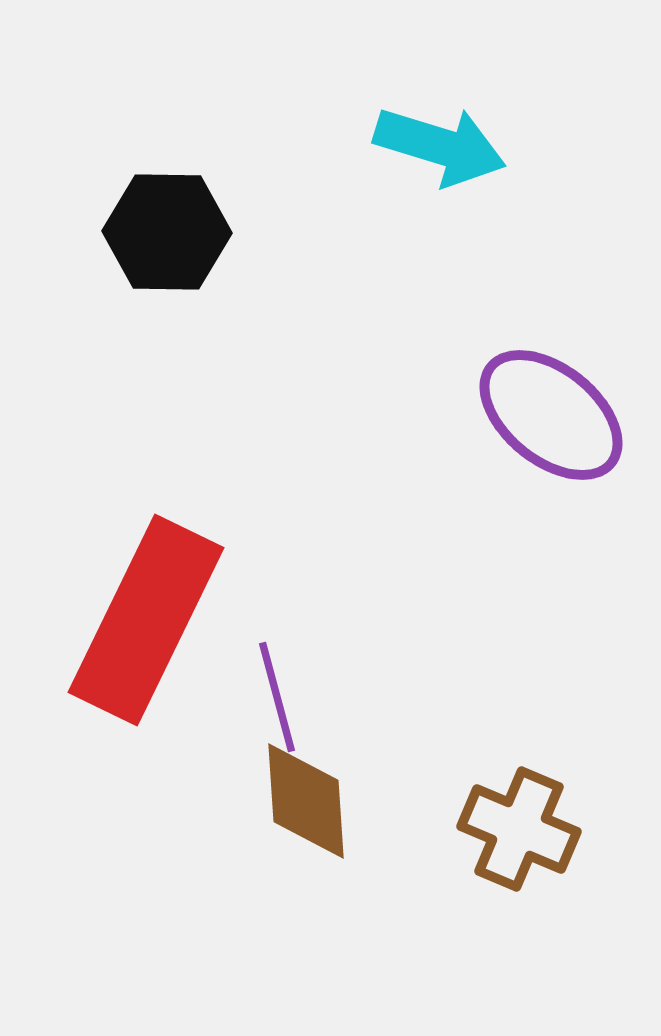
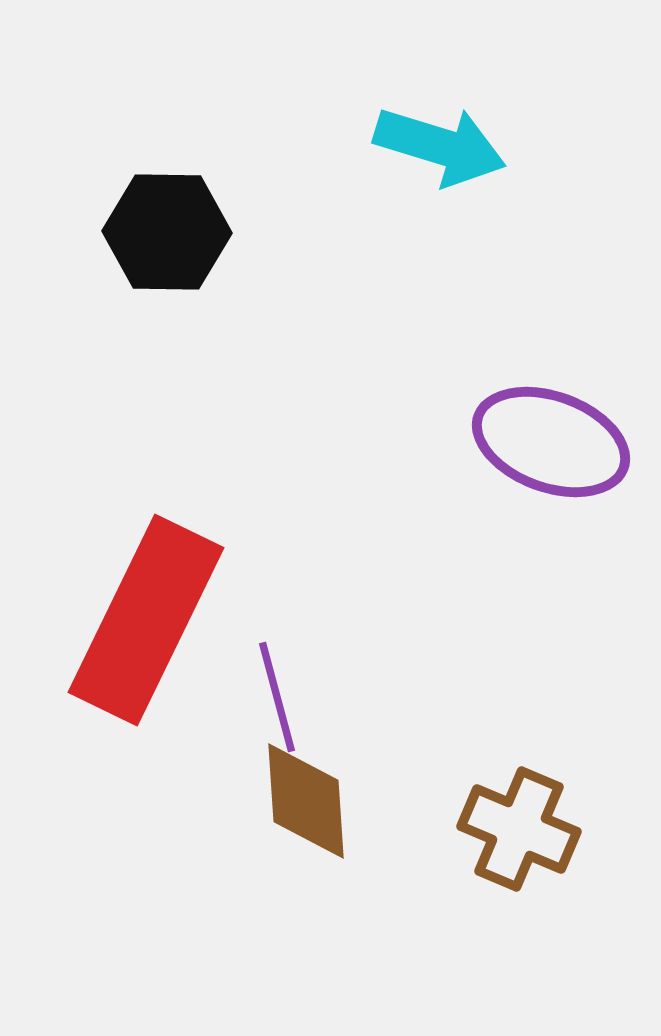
purple ellipse: moved 27 px down; rotated 19 degrees counterclockwise
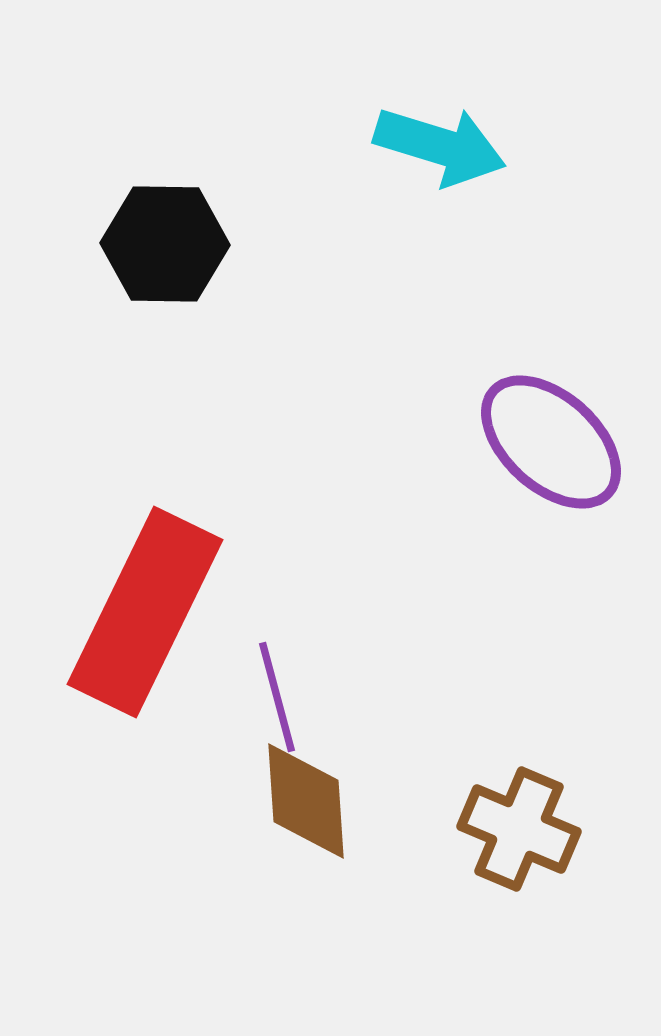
black hexagon: moved 2 px left, 12 px down
purple ellipse: rotated 22 degrees clockwise
red rectangle: moved 1 px left, 8 px up
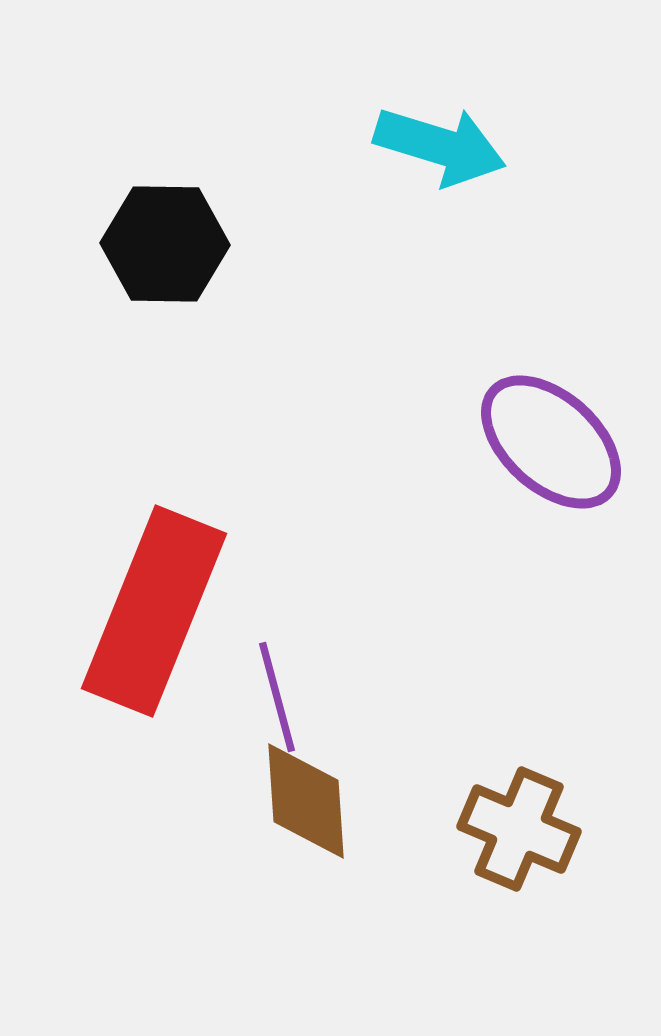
red rectangle: moved 9 px right, 1 px up; rotated 4 degrees counterclockwise
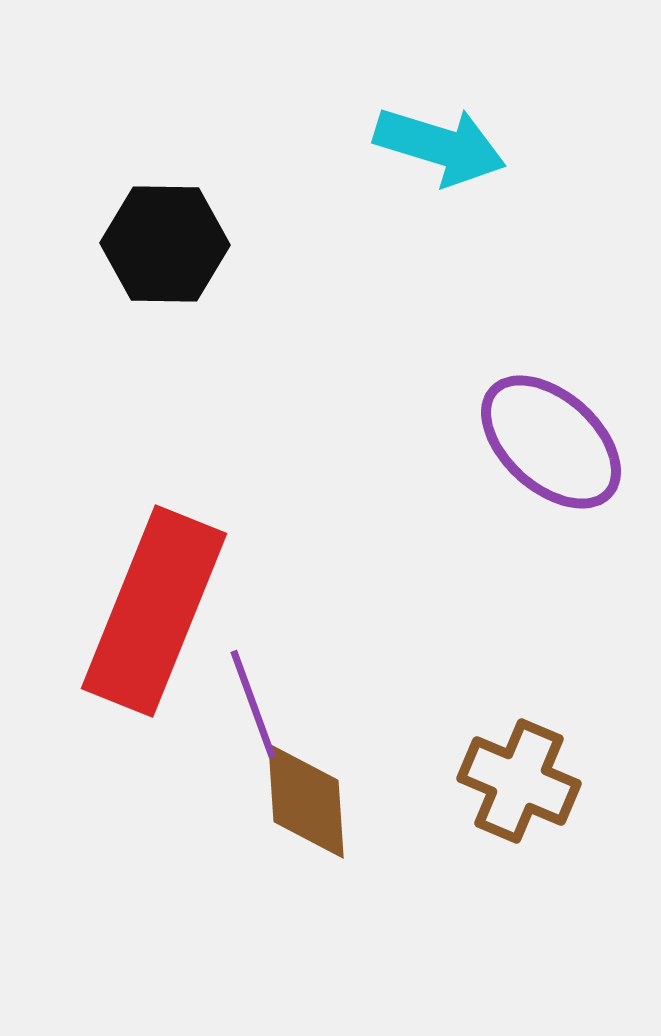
purple line: moved 24 px left, 7 px down; rotated 5 degrees counterclockwise
brown cross: moved 48 px up
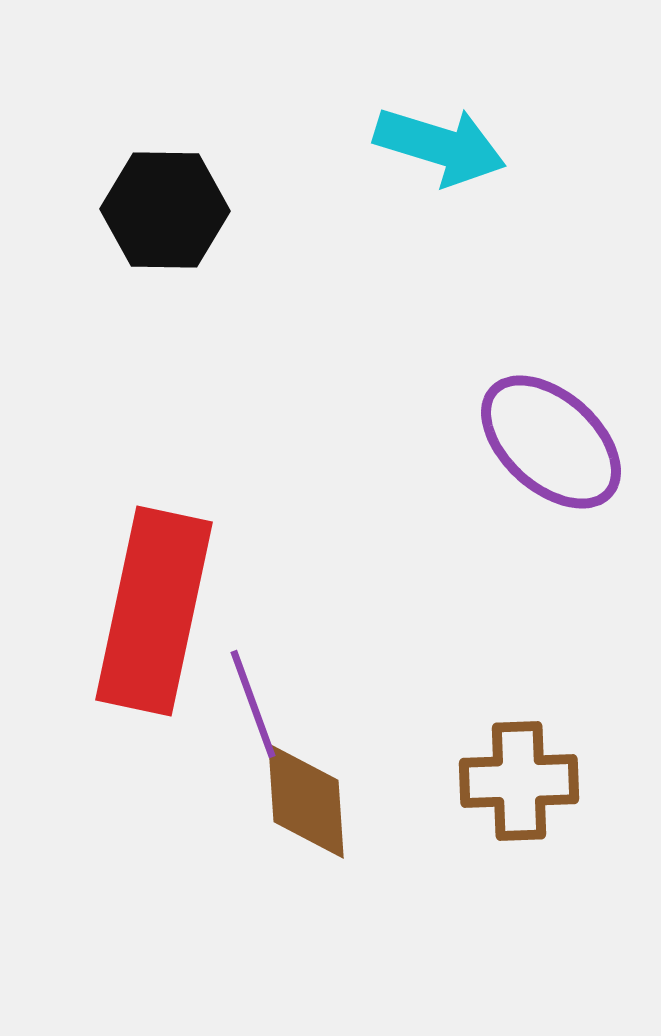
black hexagon: moved 34 px up
red rectangle: rotated 10 degrees counterclockwise
brown cross: rotated 25 degrees counterclockwise
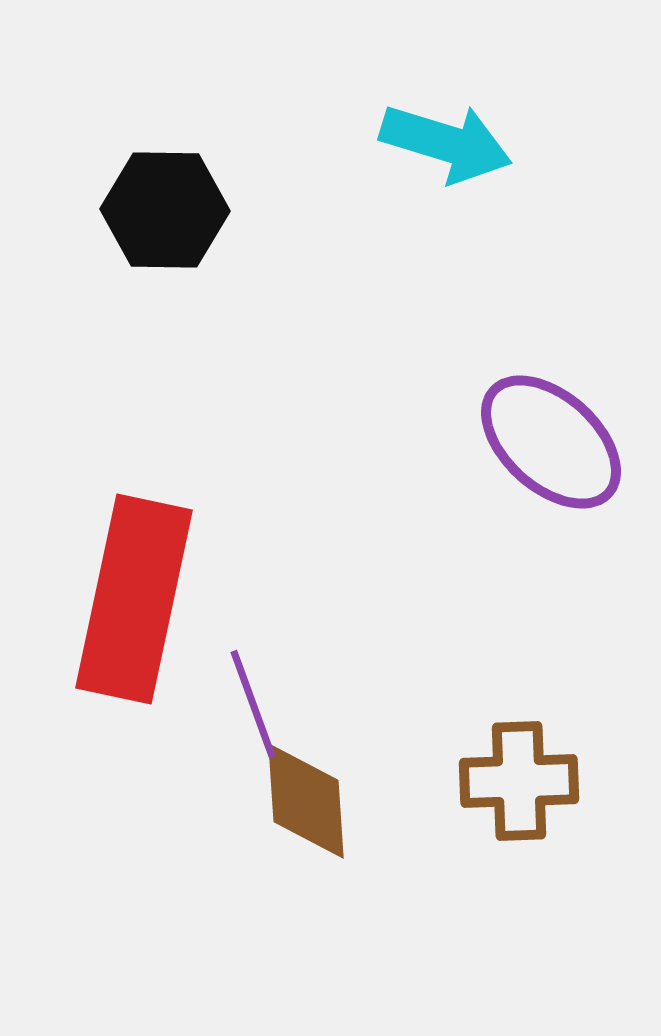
cyan arrow: moved 6 px right, 3 px up
red rectangle: moved 20 px left, 12 px up
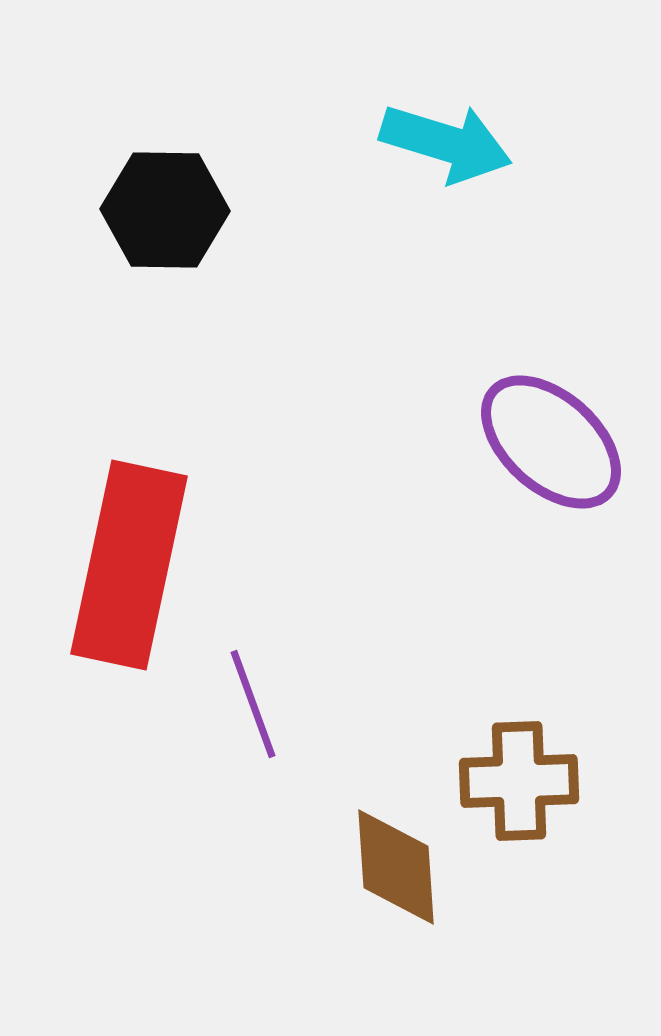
red rectangle: moved 5 px left, 34 px up
brown diamond: moved 90 px right, 66 px down
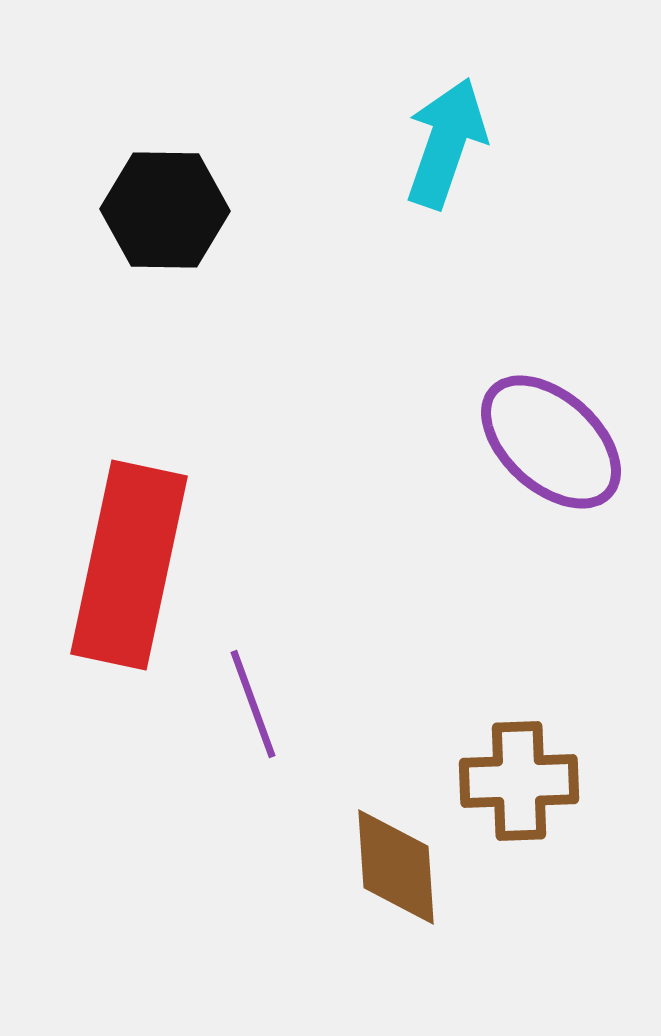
cyan arrow: rotated 88 degrees counterclockwise
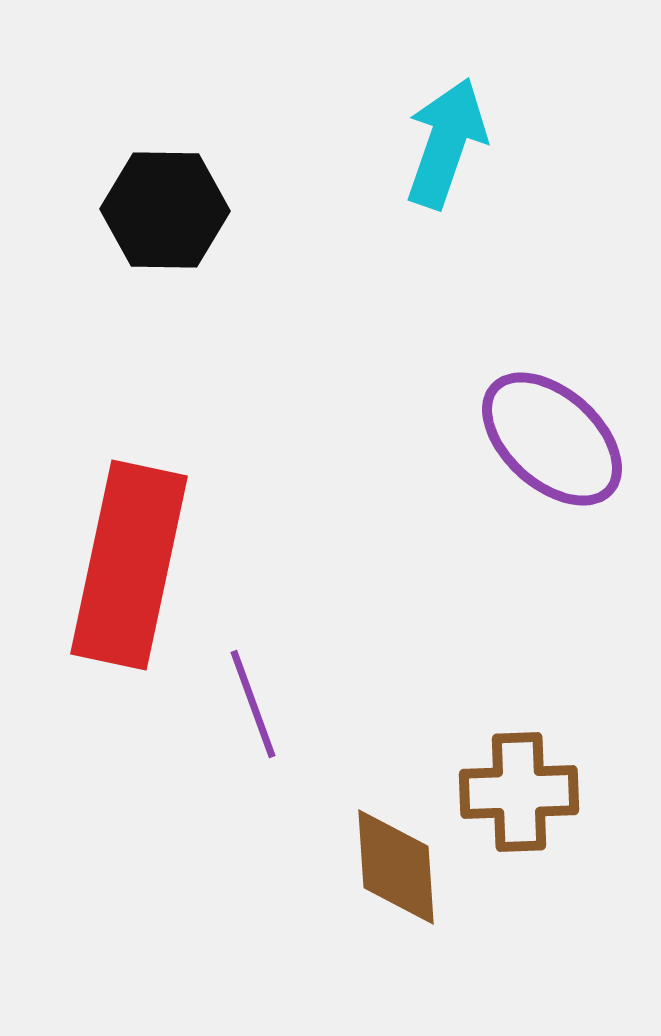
purple ellipse: moved 1 px right, 3 px up
brown cross: moved 11 px down
